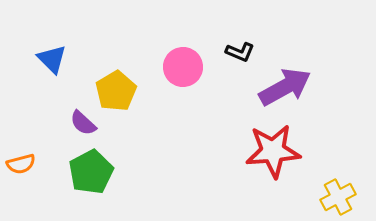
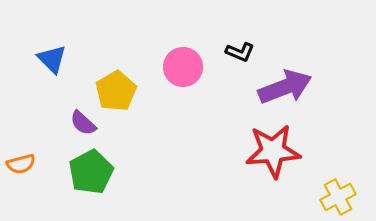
purple arrow: rotated 8 degrees clockwise
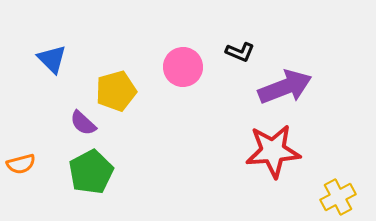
yellow pentagon: rotated 15 degrees clockwise
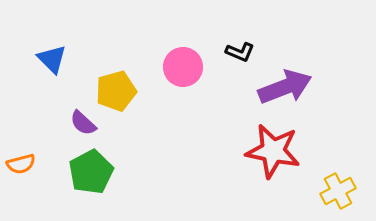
red star: rotated 16 degrees clockwise
yellow cross: moved 6 px up
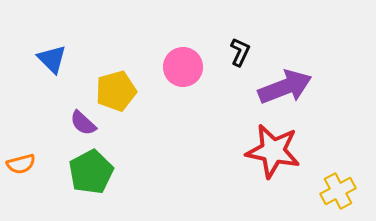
black L-shape: rotated 88 degrees counterclockwise
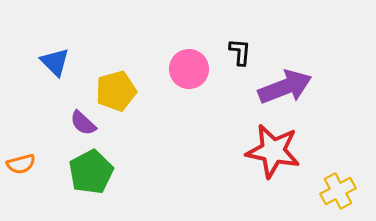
black L-shape: rotated 20 degrees counterclockwise
blue triangle: moved 3 px right, 3 px down
pink circle: moved 6 px right, 2 px down
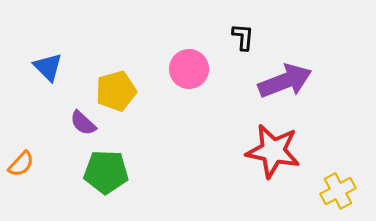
black L-shape: moved 3 px right, 15 px up
blue triangle: moved 7 px left, 5 px down
purple arrow: moved 6 px up
orange semicircle: rotated 32 degrees counterclockwise
green pentagon: moved 15 px right; rotated 30 degrees clockwise
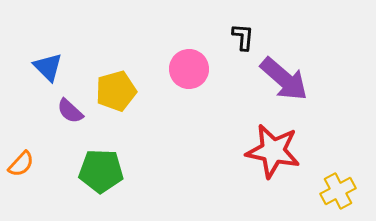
purple arrow: moved 1 px left, 2 px up; rotated 62 degrees clockwise
purple semicircle: moved 13 px left, 12 px up
green pentagon: moved 5 px left, 1 px up
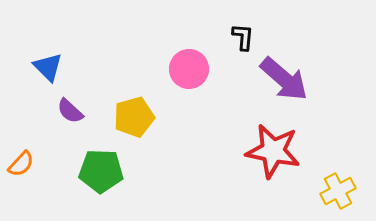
yellow pentagon: moved 18 px right, 26 px down
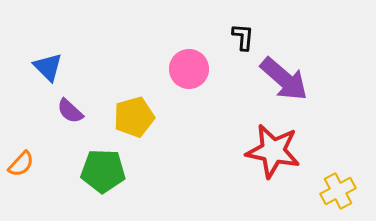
green pentagon: moved 2 px right
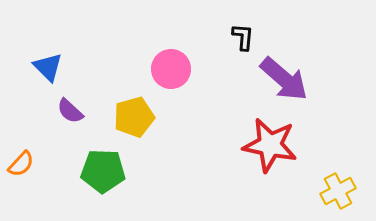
pink circle: moved 18 px left
red star: moved 3 px left, 6 px up
